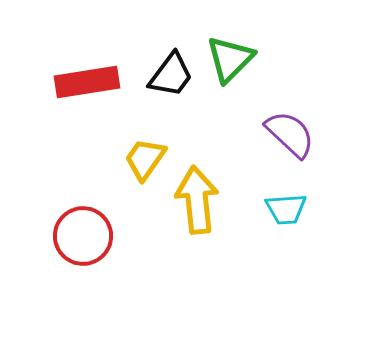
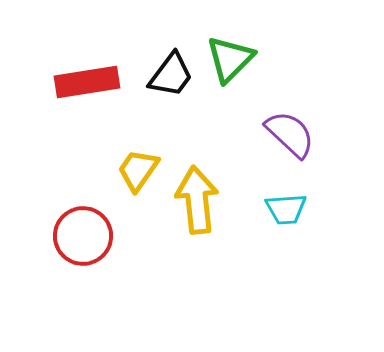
yellow trapezoid: moved 7 px left, 11 px down
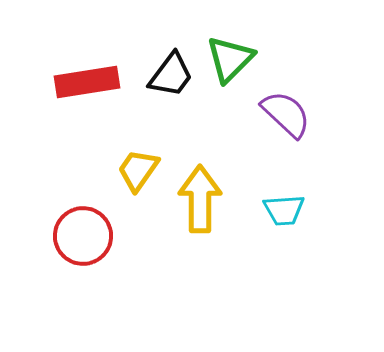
purple semicircle: moved 4 px left, 20 px up
yellow arrow: moved 3 px right, 1 px up; rotated 6 degrees clockwise
cyan trapezoid: moved 2 px left, 1 px down
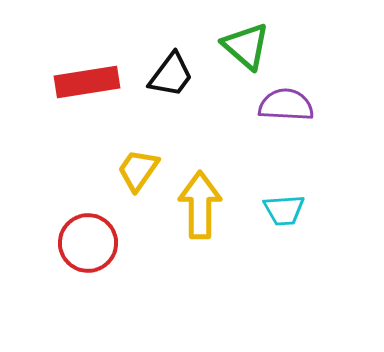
green triangle: moved 16 px right, 13 px up; rotated 34 degrees counterclockwise
purple semicircle: moved 9 px up; rotated 40 degrees counterclockwise
yellow arrow: moved 6 px down
red circle: moved 5 px right, 7 px down
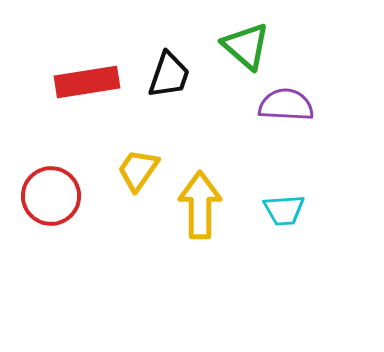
black trapezoid: moved 2 px left; rotated 18 degrees counterclockwise
red circle: moved 37 px left, 47 px up
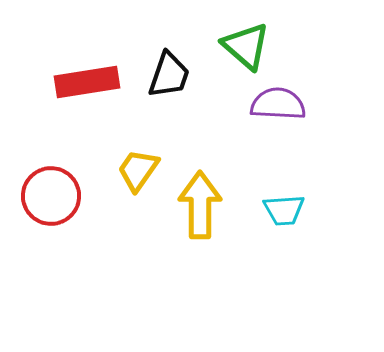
purple semicircle: moved 8 px left, 1 px up
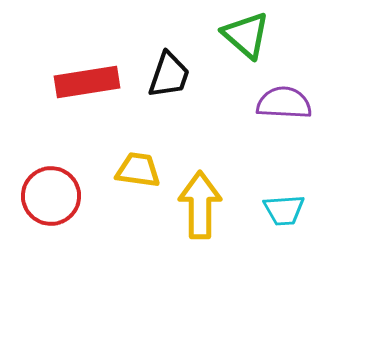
green triangle: moved 11 px up
purple semicircle: moved 6 px right, 1 px up
yellow trapezoid: rotated 63 degrees clockwise
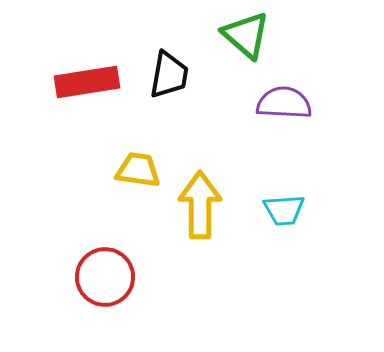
black trapezoid: rotated 9 degrees counterclockwise
red circle: moved 54 px right, 81 px down
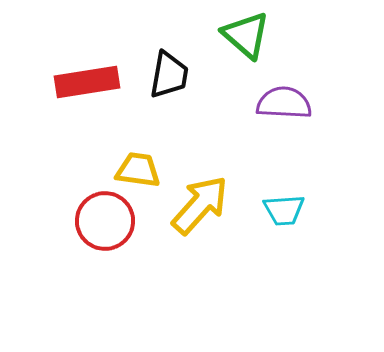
yellow arrow: rotated 42 degrees clockwise
red circle: moved 56 px up
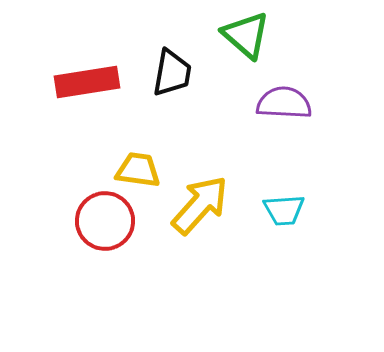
black trapezoid: moved 3 px right, 2 px up
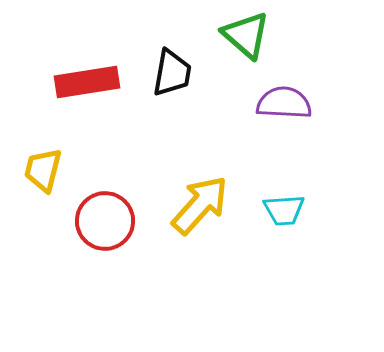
yellow trapezoid: moved 95 px left; rotated 84 degrees counterclockwise
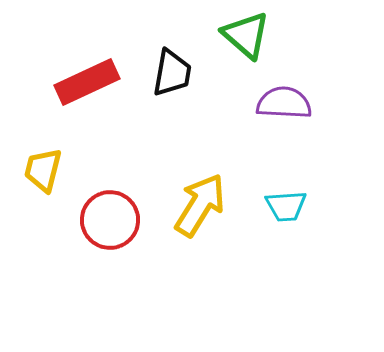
red rectangle: rotated 16 degrees counterclockwise
yellow arrow: rotated 10 degrees counterclockwise
cyan trapezoid: moved 2 px right, 4 px up
red circle: moved 5 px right, 1 px up
